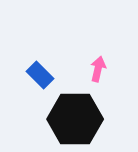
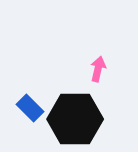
blue rectangle: moved 10 px left, 33 px down
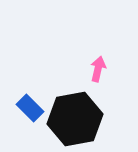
black hexagon: rotated 10 degrees counterclockwise
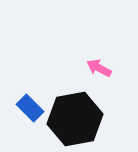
pink arrow: moved 1 px right, 1 px up; rotated 75 degrees counterclockwise
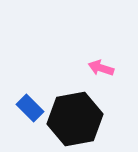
pink arrow: moved 2 px right; rotated 10 degrees counterclockwise
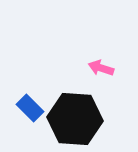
black hexagon: rotated 14 degrees clockwise
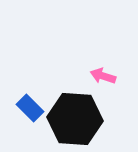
pink arrow: moved 2 px right, 8 px down
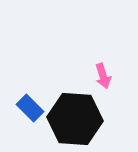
pink arrow: rotated 125 degrees counterclockwise
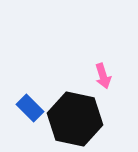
black hexagon: rotated 8 degrees clockwise
